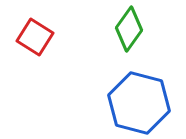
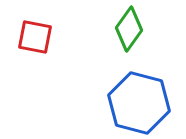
red square: rotated 21 degrees counterclockwise
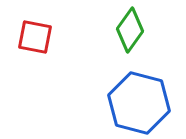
green diamond: moved 1 px right, 1 px down
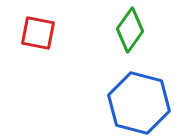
red square: moved 3 px right, 4 px up
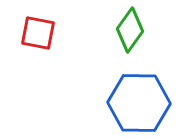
blue hexagon: rotated 14 degrees counterclockwise
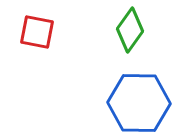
red square: moved 1 px left, 1 px up
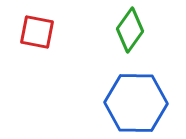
blue hexagon: moved 3 px left
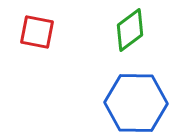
green diamond: rotated 18 degrees clockwise
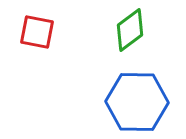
blue hexagon: moved 1 px right, 1 px up
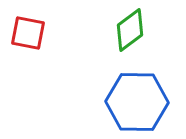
red square: moved 9 px left, 1 px down
